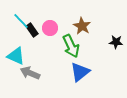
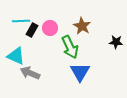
cyan line: rotated 48 degrees counterclockwise
black rectangle: rotated 64 degrees clockwise
green arrow: moved 1 px left, 1 px down
blue triangle: rotated 20 degrees counterclockwise
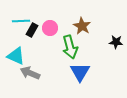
green arrow: rotated 10 degrees clockwise
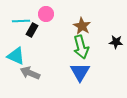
pink circle: moved 4 px left, 14 px up
green arrow: moved 11 px right
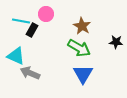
cyan line: rotated 12 degrees clockwise
green arrow: moved 2 px left, 1 px down; rotated 45 degrees counterclockwise
blue triangle: moved 3 px right, 2 px down
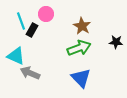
cyan line: rotated 60 degrees clockwise
green arrow: rotated 50 degrees counterclockwise
blue triangle: moved 2 px left, 4 px down; rotated 15 degrees counterclockwise
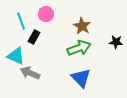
black rectangle: moved 2 px right, 7 px down
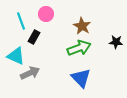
gray arrow: rotated 132 degrees clockwise
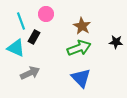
cyan triangle: moved 8 px up
